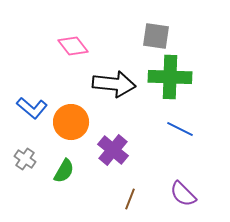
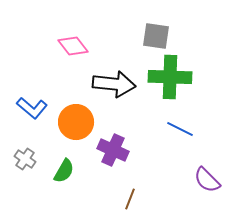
orange circle: moved 5 px right
purple cross: rotated 16 degrees counterclockwise
purple semicircle: moved 24 px right, 14 px up
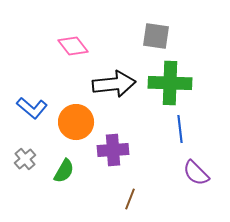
green cross: moved 6 px down
black arrow: rotated 12 degrees counterclockwise
blue line: rotated 56 degrees clockwise
purple cross: rotated 28 degrees counterclockwise
gray cross: rotated 15 degrees clockwise
purple semicircle: moved 11 px left, 7 px up
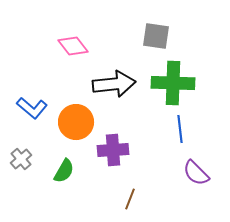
green cross: moved 3 px right
gray cross: moved 4 px left
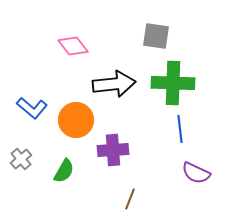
orange circle: moved 2 px up
purple semicircle: rotated 20 degrees counterclockwise
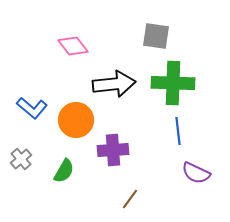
blue line: moved 2 px left, 2 px down
brown line: rotated 15 degrees clockwise
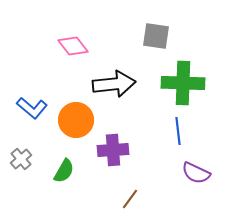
green cross: moved 10 px right
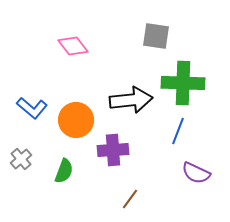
black arrow: moved 17 px right, 16 px down
blue line: rotated 28 degrees clockwise
green semicircle: rotated 10 degrees counterclockwise
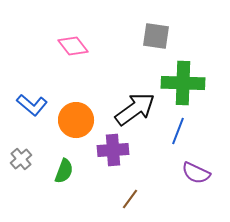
black arrow: moved 4 px right, 9 px down; rotated 30 degrees counterclockwise
blue L-shape: moved 3 px up
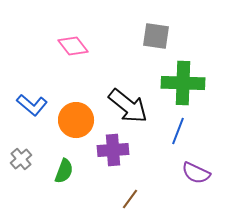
black arrow: moved 7 px left, 3 px up; rotated 75 degrees clockwise
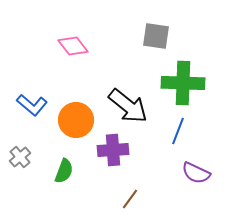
gray cross: moved 1 px left, 2 px up
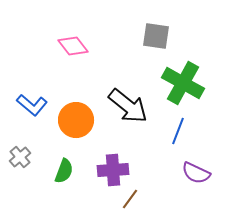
green cross: rotated 27 degrees clockwise
purple cross: moved 20 px down
